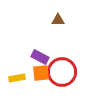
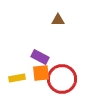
red circle: moved 7 px down
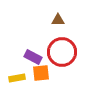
purple rectangle: moved 7 px left
red circle: moved 27 px up
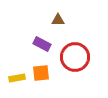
red circle: moved 13 px right, 5 px down
purple rectangle: moved 9 px right, 13 px up
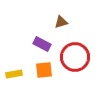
brown triangle: moved 3 px right, 2 px down; rotated 16 degrees counterclockwise
orange square: moved 3 px right, 3 px up
yellow rectangle: moved 3 px left, 4 px up
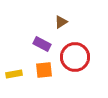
brown triangle: rotated 16 degrees counterclockwise
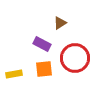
brown triangle: moved 1 px left, 1 px down
red circle: moved 1 px down
orange square: moved 1 px up
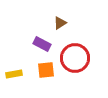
orange square: moved 2 px right, 1 px down
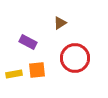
purple rectangle: moved 14 px left, 2 px up
orange square: moved 9 px left
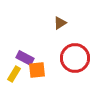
purple rectangle: moved 3 px left, 16 px down
yellow rectangle: rotated 49 degrees counterclockwise
